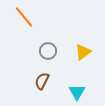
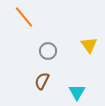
yellow triangle: moved 6 px right, 7 px up; rotated 30 degrees counterclockwise
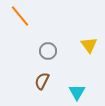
orange line: moved 4 px left, 1 px up
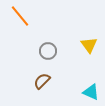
brown semicircle: rotated 18 degrees clockwise
cyan triangle: moved 14 px right; rotated 36 degrees counterclockwise
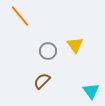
yellow triangle: moved 14 px left
cyan triangle: moved 1 px up; rotated 30 degrees clockwise
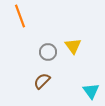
orange line: rotated 20 degrees clockwise
yellow triangle: moved 2 px left, 1 px down
gray circle: moved 1 px down
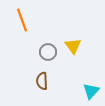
orange line: moved 2 px right, 4 px down
brown semicircle: rotated 48 degrees counterclockwise
cyan triangle: rotated 18 degrees clockwise
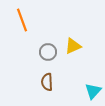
yellow triangle: rotated 42 degrees clockwise
brown semicircle: moved 5 px right, 1 px down
cyan triangle: moved 2 px right
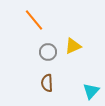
orange line: moved 12 px right; rotated 20 degrees counterclockwise
brown semicircle: moved 1 px down
cyan triangle: moved 2 px left
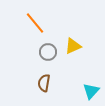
orange line: moved 1 px right, 3 px down
brown semicircle: moved 3 px left; rotated 12 degrees clockwise
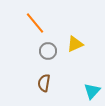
yellow triangle: moved 2 px right, 2 px up
gray circle: moved 1 px up
cyan triangle: moved 1 px right
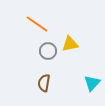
orange line: moved 2 px right, 1 px down; rotated 15 degrees counterclockwise
yellow triangle: moved 5 px left; rotated 12 degrees clockwise
cyan triangle: moved 8 px up
